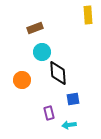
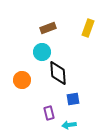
yellow rectangle: moved 13 px down; rotated 24 degrees clockwise
brown rectangle: moved 13 px right
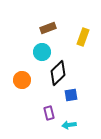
yellow rectangle: moved 5 px left, 9 px down
black diamond: rotated 50 degrees clockwise
blue square: moved 2 px left, 4 px up
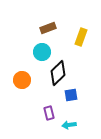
yellow rectangle: moved 2 px left
